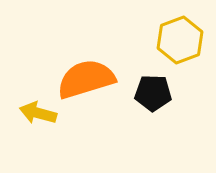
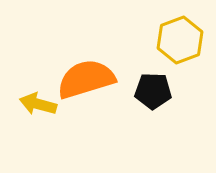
black pentagon: moved 2 px up
yellow arrow: moved 9 px up
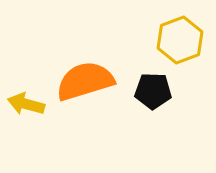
orange semicircle: moved 1 px left, 2 px down
yellow arrow: moved 12 px left
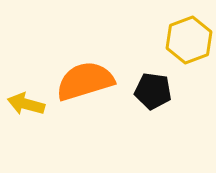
yellow hexagon: moved 9 px right
black pentagon: rotated 6 degrees clockwise
